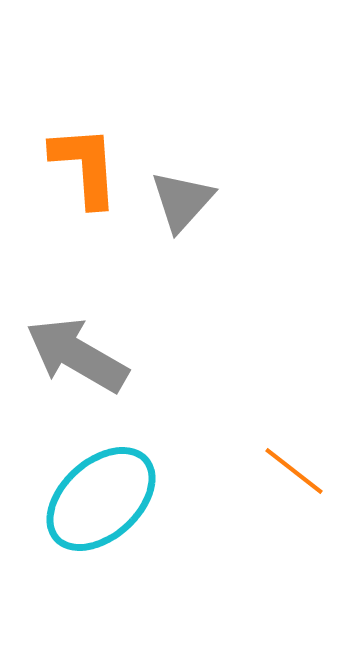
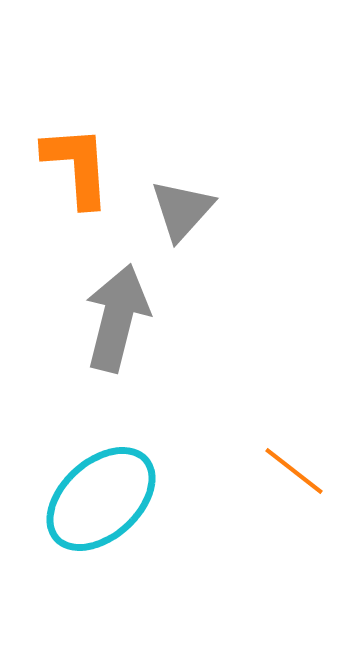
orange L-shape: moved 8 px left
gray triangle: moved 9 px down
gray arrow: moved 40 px right, 37 px up; rotated 74 degrees clockwise
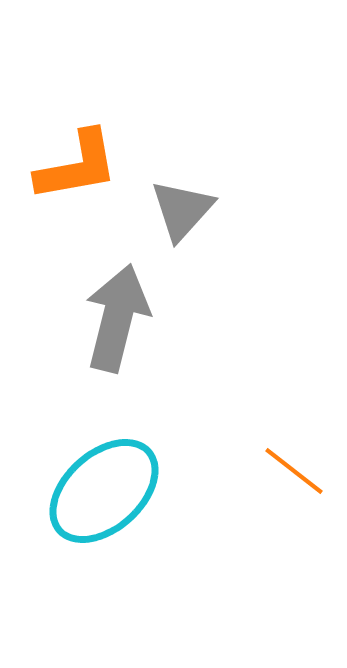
orange L-shape: rotated 84 degrees clockwise
cyan ellipse: moved 3 px right, 8 px up
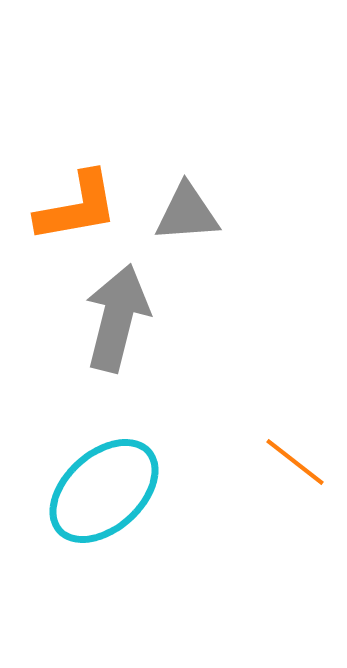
orange L-shape: moved 41 px down
gray triangle: moved 5 px right, 3 px down; rotated 44 degrees clockwise
orange line: moved 1 px right, 9 px up
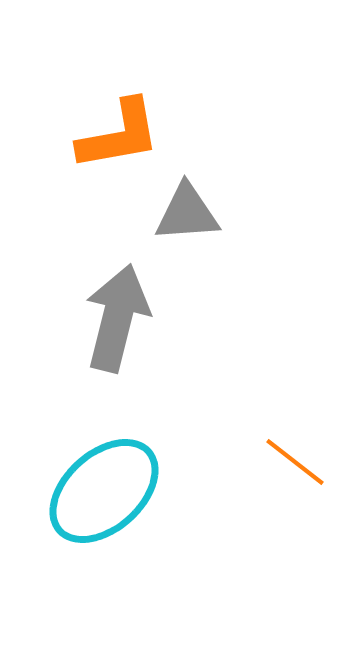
orange L-shape: moved 42 px right, 72 px up
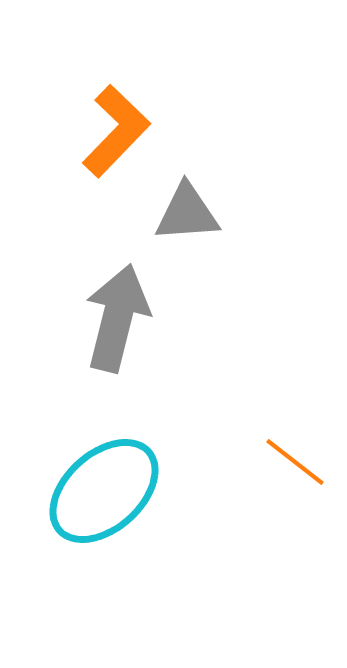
orange L-shape: moved 3 px left, 4 px up; rotated 36 degrees counterclockwise
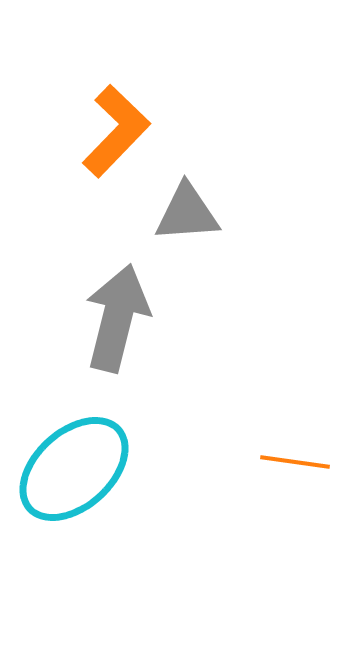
orange line: rotated 30 degrees counterclockwise
cyan ellipse: moved 30 px left, 22 px up
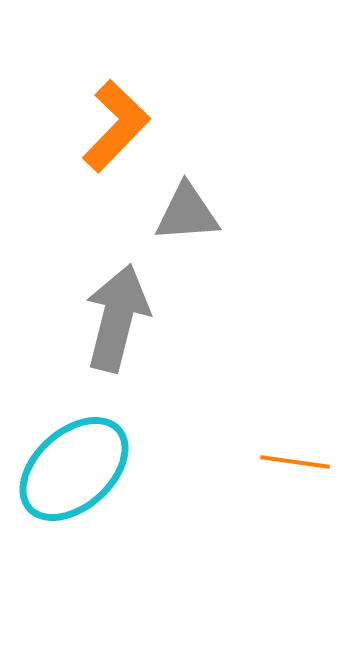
orange L-shape: moved 5 px up
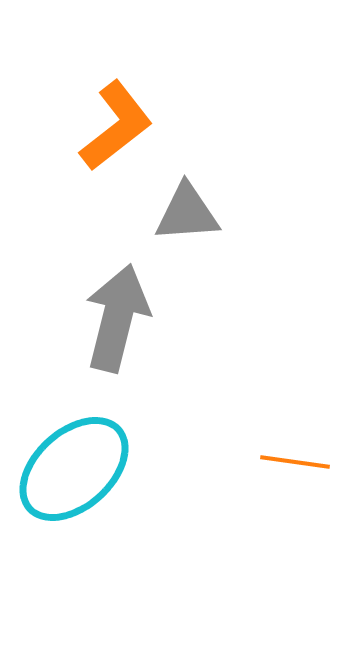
orange L-shape: rotated 8 degrees clockwise
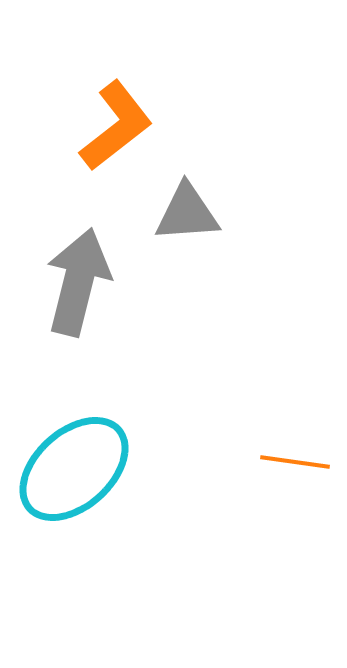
gray arrow: moved 39 px left, 36 px up
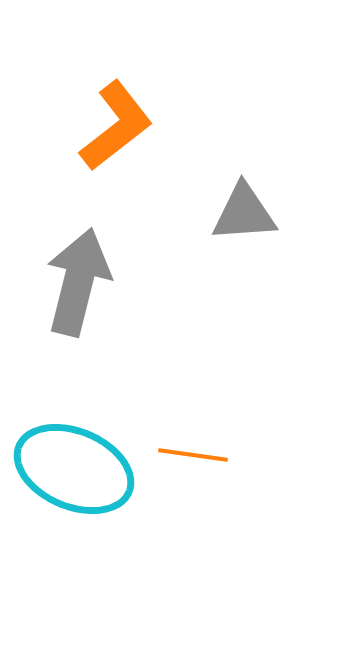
gray triangle: moved 57 px right
orange line: moved 102 px left, 7 px up
cyan ellipse: rotated 65 degrees clockwise
